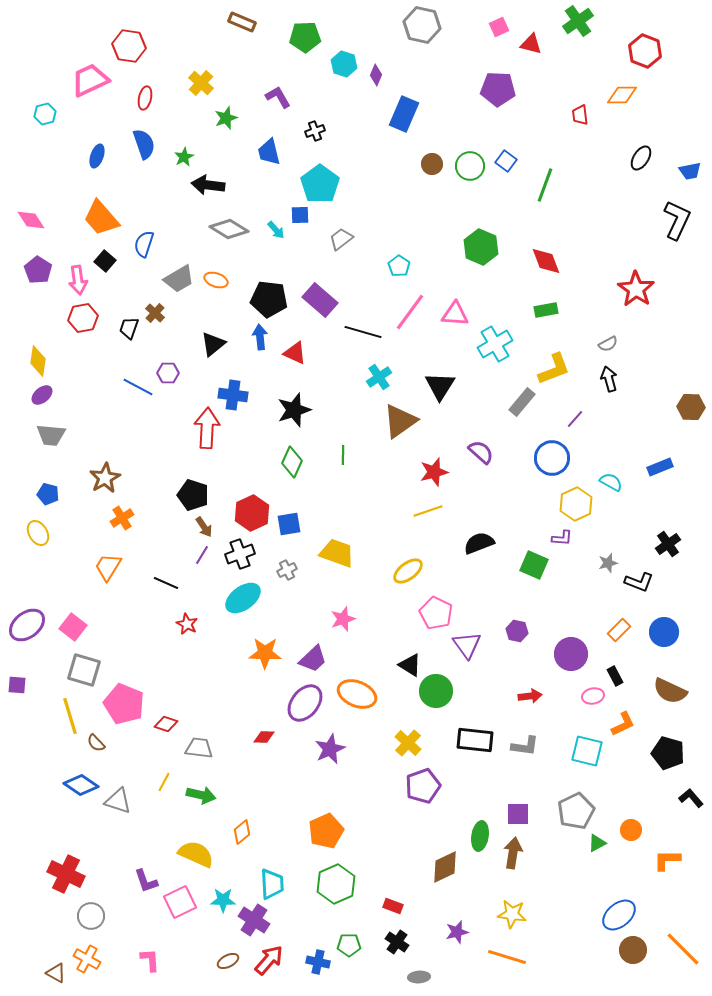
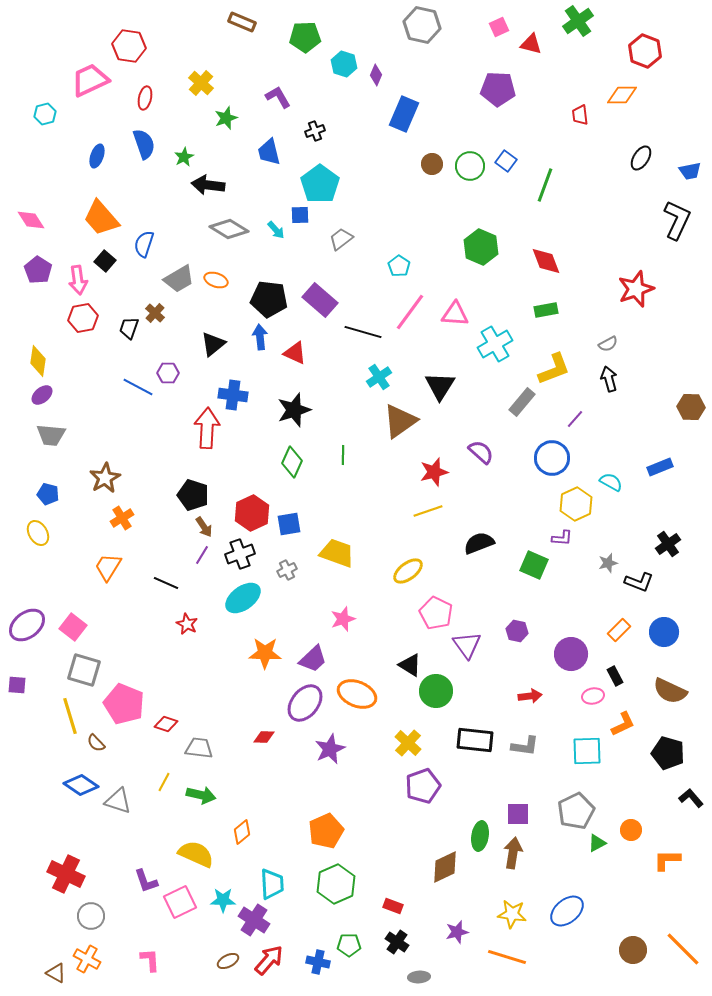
red star at (636, 289): rotated 18 degrees clockwise
cyan square at (587, 751): rotated 16 degrees counterclockwise
blue ellipse at (619, 915): moved 52 px left, 4 px up
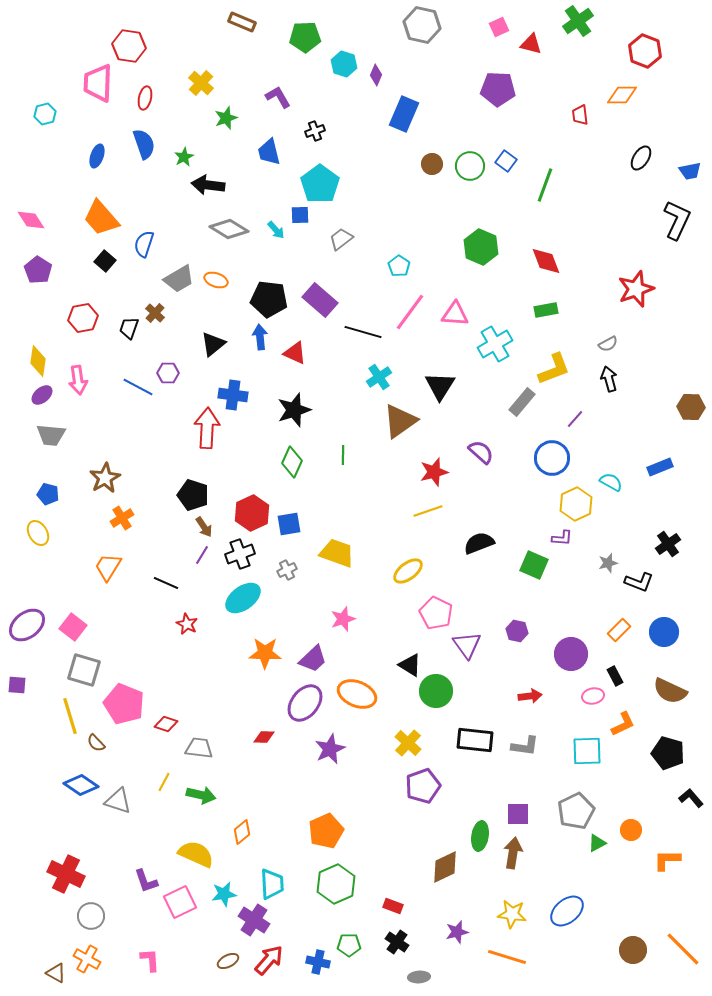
pink trapezoid at (90, 80): moved 8 px right, 3 px down; rotated 63 degrees counterclockwise
pink arrow at (78, 280): moved 100 px down
cyan star at (223, 900): moved 1 px right, 6 px up; rotated 10 degrees counterclockwise
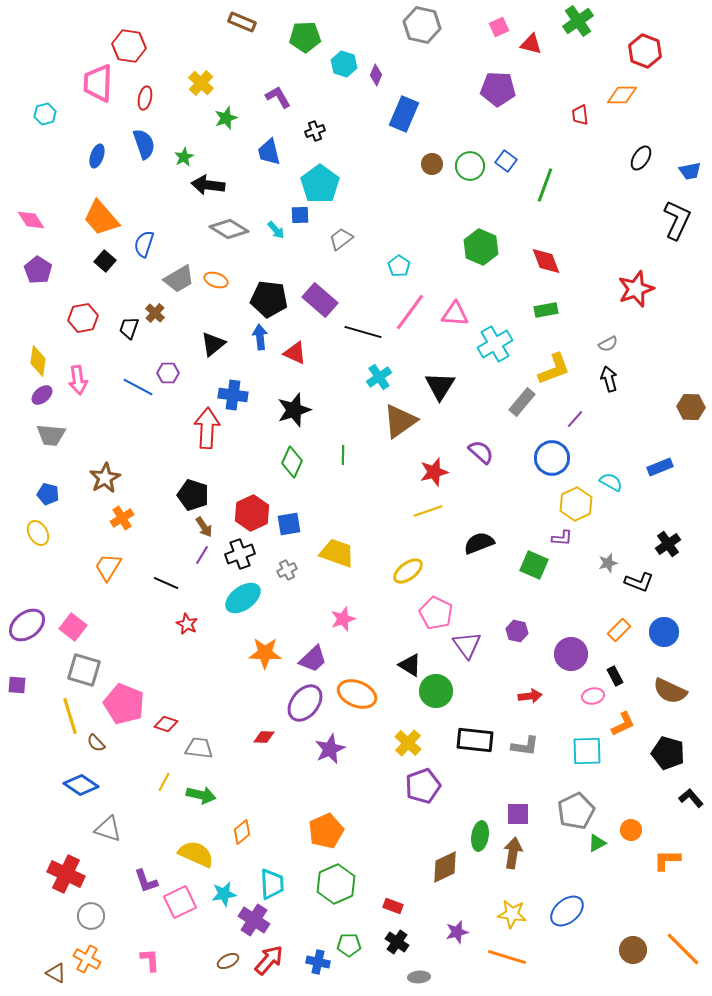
gray triangle at (118, 801): moved 10 px left, 28 px down
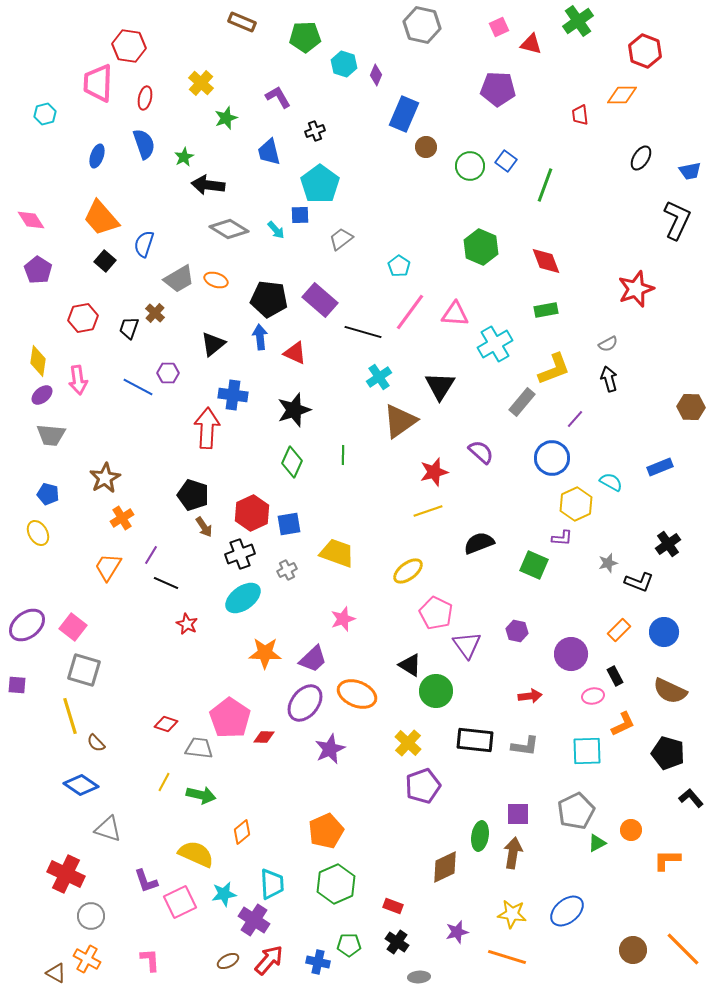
brown circle at (432, 164): moved 6 px left, 17 px up
purple line at (202, 555): moved 51 px left
pink pentagon at (124, 704): moved 106 px right, 14 px down; rotated 12 degrees clockwise
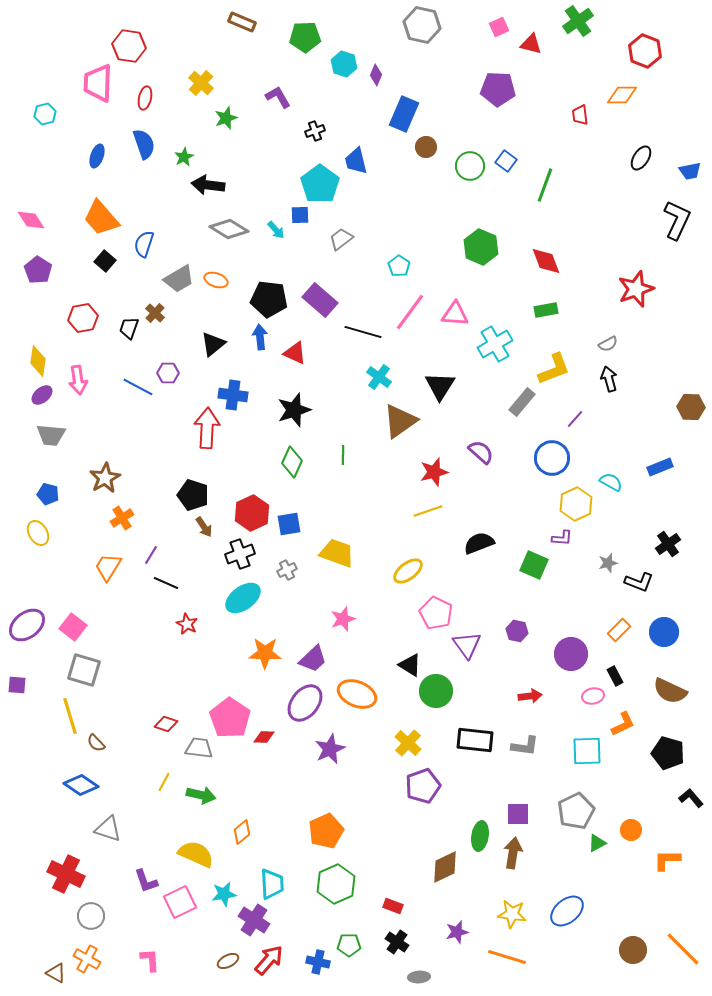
blue trapezoid at (269, 152): moved 87 px right, 9 px down
cyan cross at (379, 377): rotated 20 degrees counterclockwise
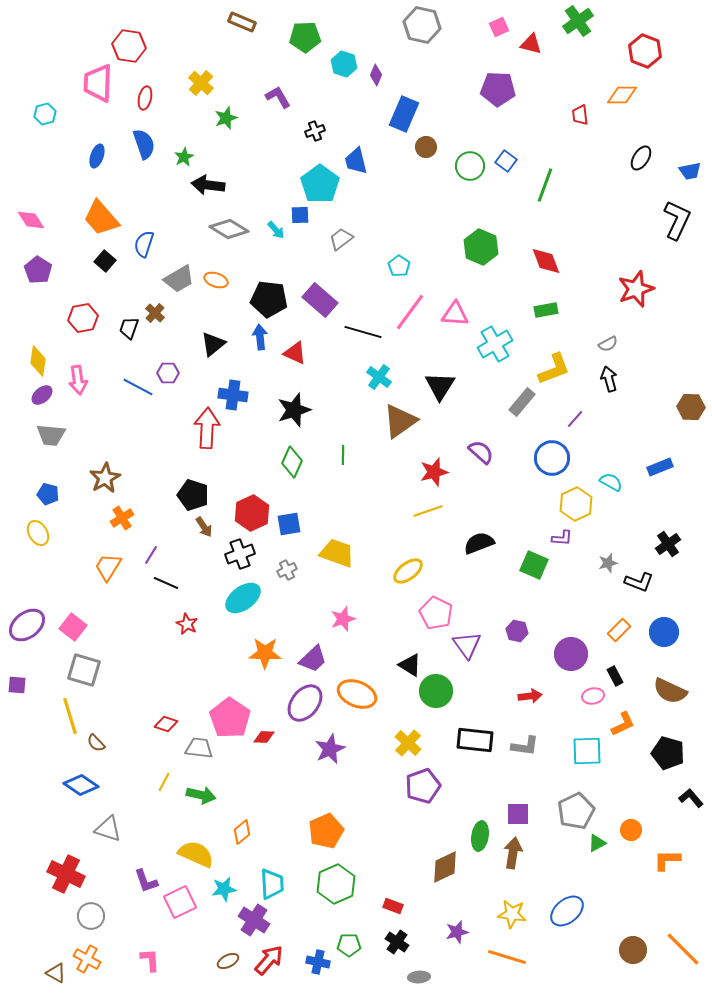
cyan star at (224, 894): moved 5 px up
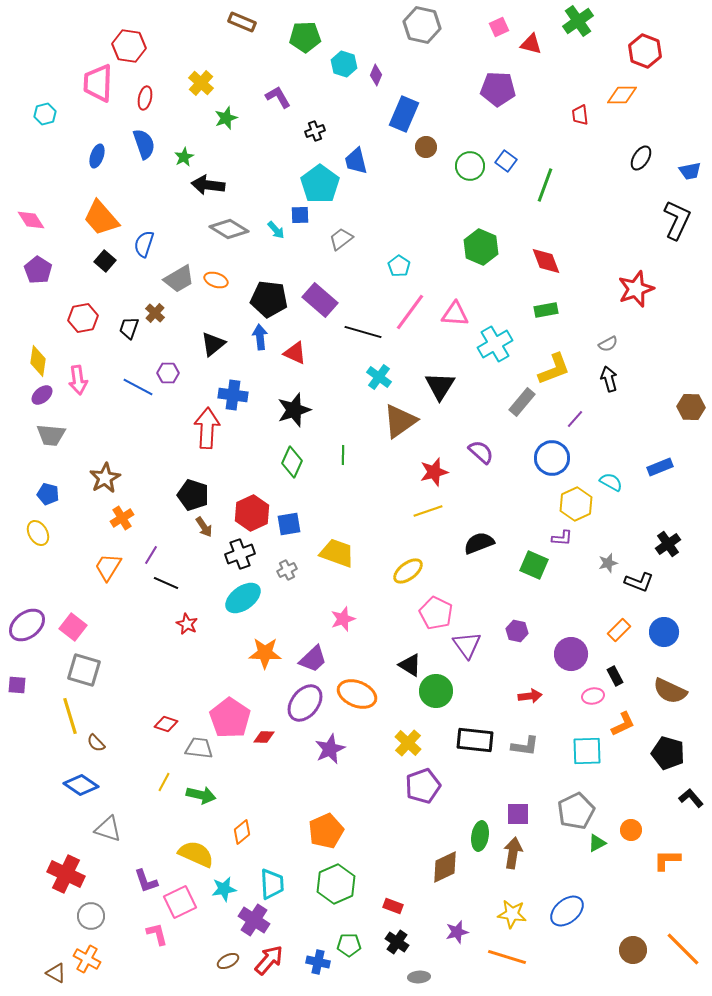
pink L-shape at (150, 960): moved 7 px right, 26 px up; rotated 10 degrees counterclockwise
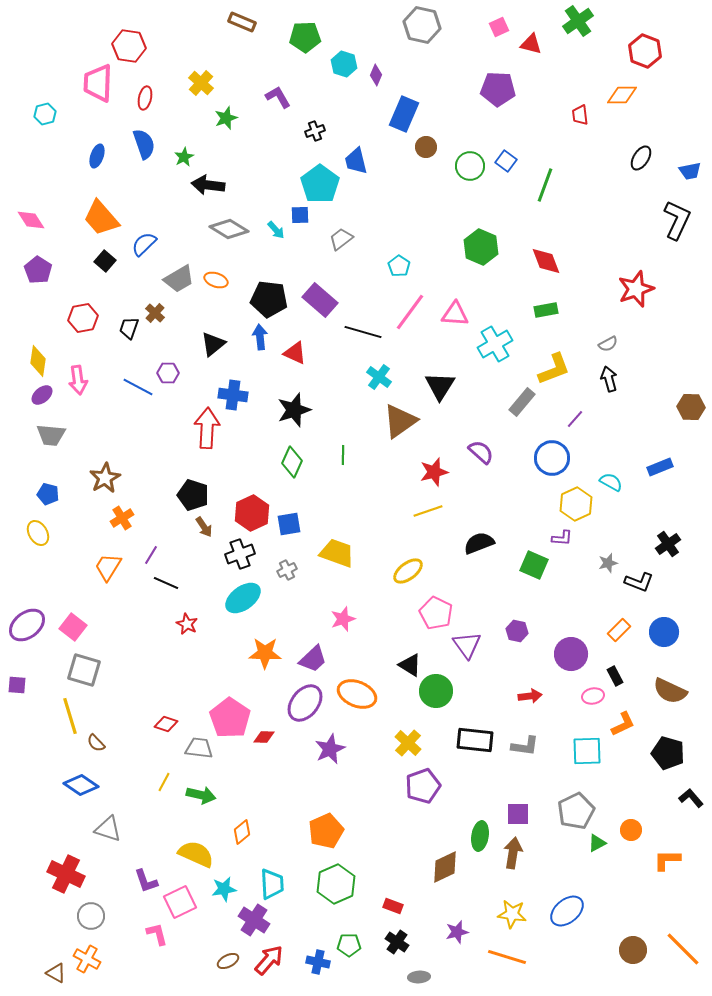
blue semicircle at (144, 244): rotated 28 degrees clockwise
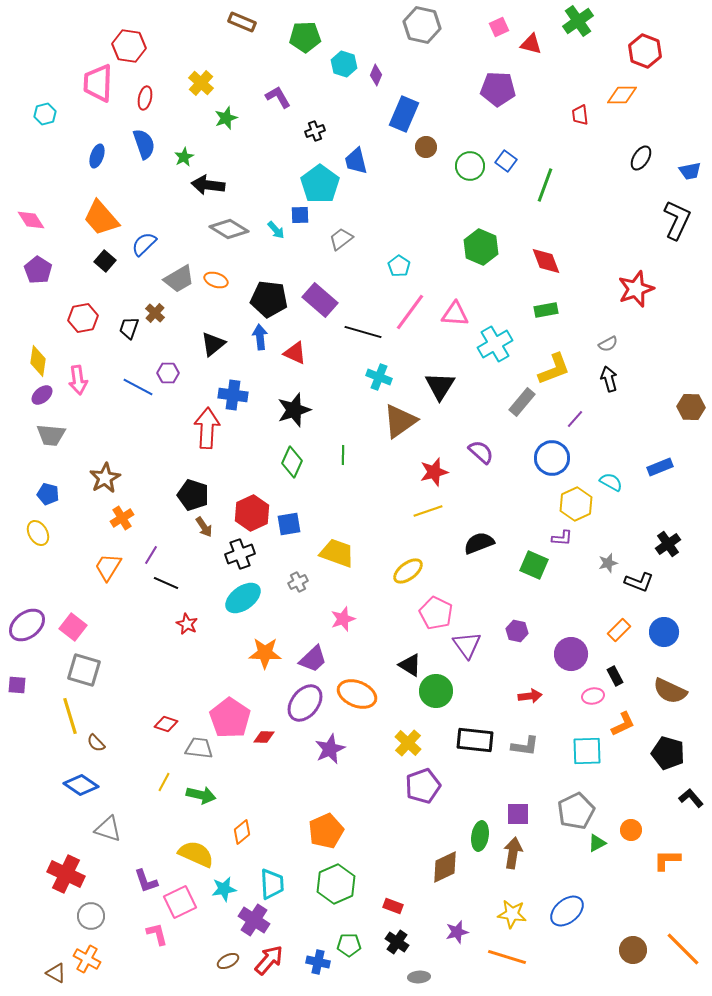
cyan cross at (379, 377): rotated 15 degrees counterclockwise
gray cross at (287, 570): moved 11 px right, 12 px down
